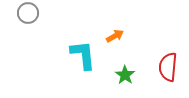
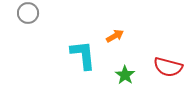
red semicircle: rotated 80 degrees counterclockwise
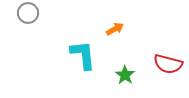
orange arrow: moved 7 px up
red semicircle: moved 3 px up
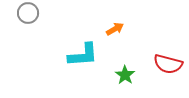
cyan L-shape: rotated 92 degrees clockwise
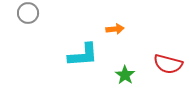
orange arrow: rotated 24 degrees clockwise
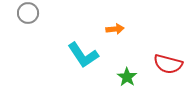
cyan L-shape: rotated 60 degrees clockwise
green star: moved 2 px right, 2 px down
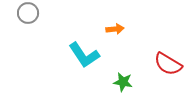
cyan L-shape: moved 1 px right
red semicircle: rotated 16 degrees clockwise
green star: moved 4 px left, 5 px down; rotated 24 degrees counterclockwise
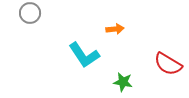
gray circle: moved 2 px right
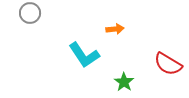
green star: moved 1 px right; rotated 24 degrees clockwise
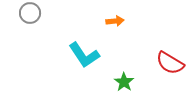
orange arrow: moved 8 px up
red semicircle: moved 2 px right, 1 px up
